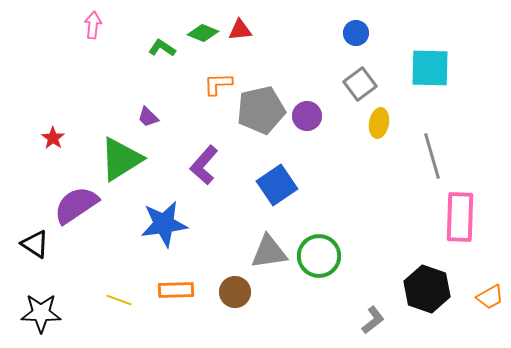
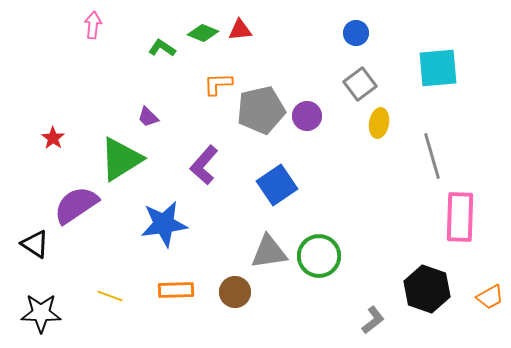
cyan square: moved 8 px right; rotated 6 degrees counterclockwise
yellow line: moved 9 px left, 4 px up
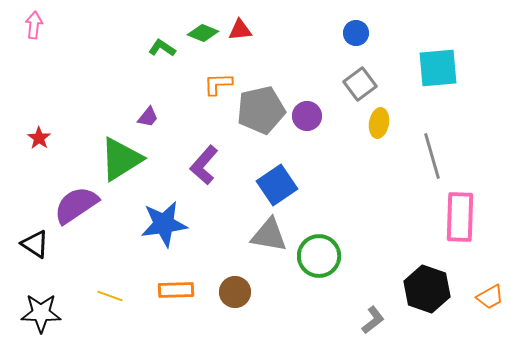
pink arrow: moved 59 px left
purple trapezoid: rotated 95 degrees counterclockwise
red star: moved 14 px left
gray triangle: moved 17 px up; rotated 18 degrees clockwise
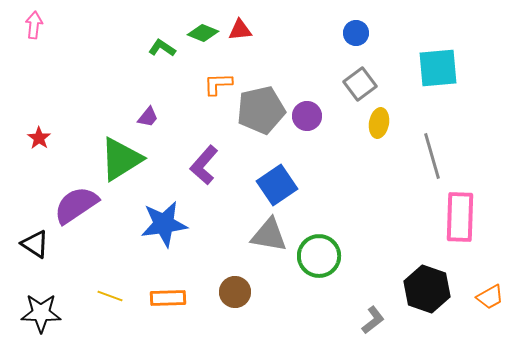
orange rectangle: moved 8 px left, 8 px down
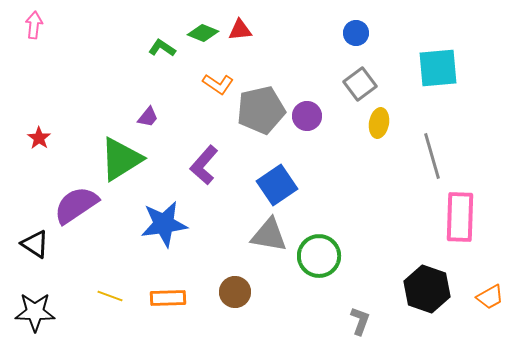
orange L-shape: rotated 144 degrees counterclockwise
black star: moved 6 px left, 1 px up
gray L-shape: moved 13 px left, 1 px down; rotated 32 degrees counterclockwise
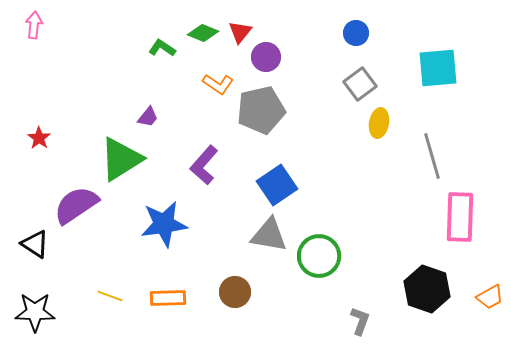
red triangle: moved 2 px down; rotated 45 degrees counterclockwise
purple circle: moved 41 px left, 59 px up
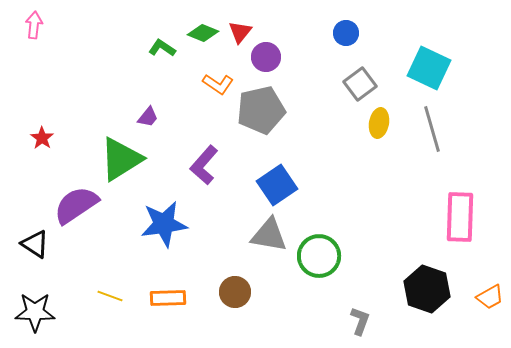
blue circle: moved 10 px left
cyan square: moved 9 px left; rotated 30 degrees clockwise
red star: moved 3 px right
gray line: moved 27 px up
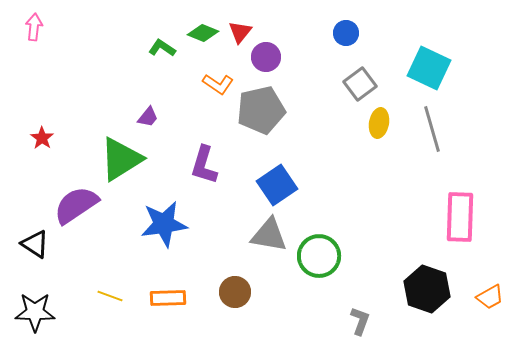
pink arrow: moved 2 px down
purple L-shape: rotated 24 degrees counterclockwise
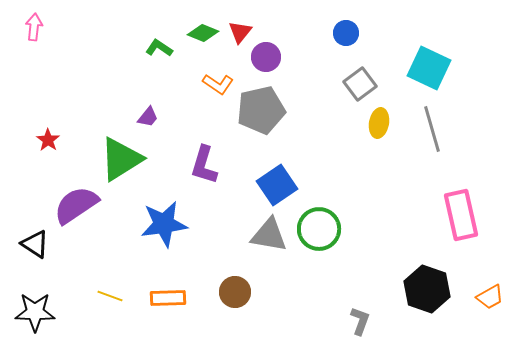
green L-shape: moved 3 px left
red star: moved 6 px right, 2 px down
pink rectangle: moved 1 px right, 2 px up; rotated 15 degrees counterclockwise
green circle: moved 27 px up
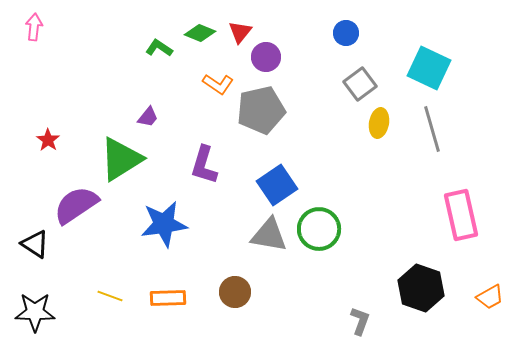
green diamond: moved 3 px left
black hexagon: moved 6 px left, 1 px up
